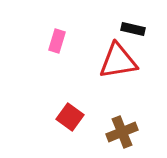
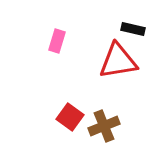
brown cross: moved 18 px left, 6 px up
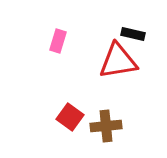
black rectangle: moved 5 px down
pink rectangle: moved 1 px right
brown cross: moved 2 px right; rotated 16 degrees clockwise
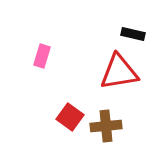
pink rectangle: moved 16 px left, 15 px down
red triangle: moved 1 px right, 11 px down
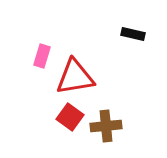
red triangle: moved 44 px left, 5 px down
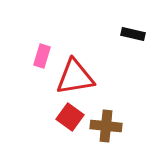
brown cross: rotated 12 degrees clockwise
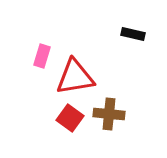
red square: moved 1 px down
brown cross: moved 3 px right, 12 px up
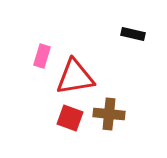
red square: rotated 16 degrees counterclockwise
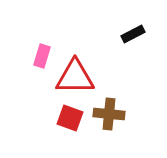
black rectangle: rotated 40 degrees counterclockwise
red triangle: rotated 9 degrees clockwise
